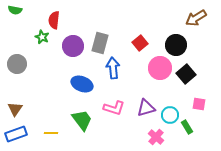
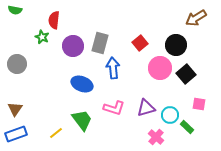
green rectangle: rotated 16 degrees counterclockwise
yellow line: moved 5 px right; rotated 40 degrees counterclockwise
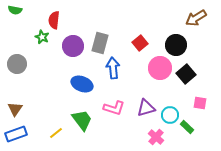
pink square: moved 1 px right, 1 px up
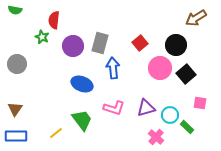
blue rectangle: moved 2 px down; rotated 20 degrees clockwise
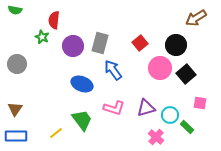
blue arrow: moved 2 px down; rotated 30 degrees counterclockwise
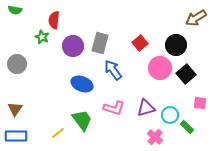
yellow line: moved 2 px right
pink cross: moved 1 px left
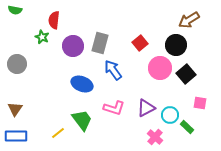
brown arrow: moved 7 px left, 2 px down
purple triangle: rotated 12 degrees counterclockwise
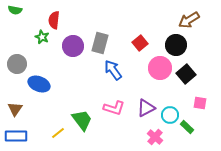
blue ellipse: moved 43 px left
